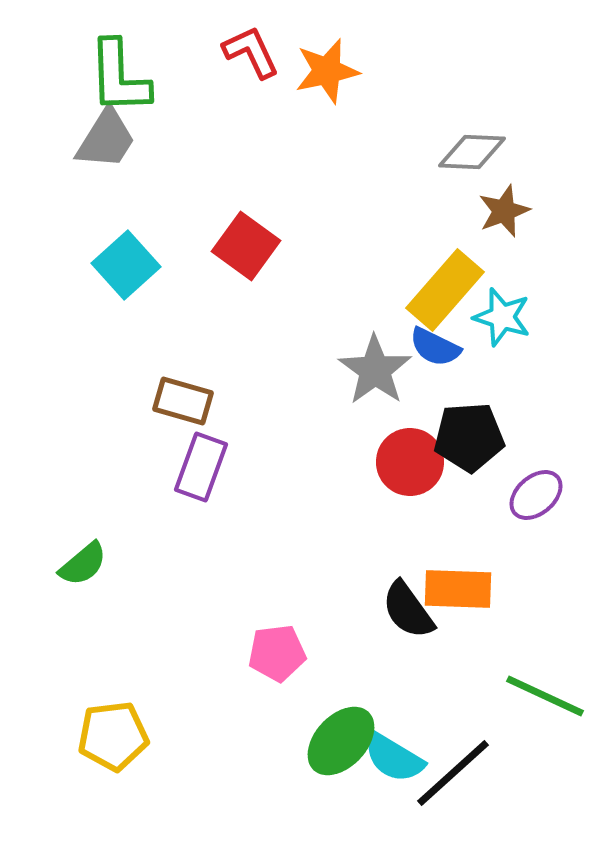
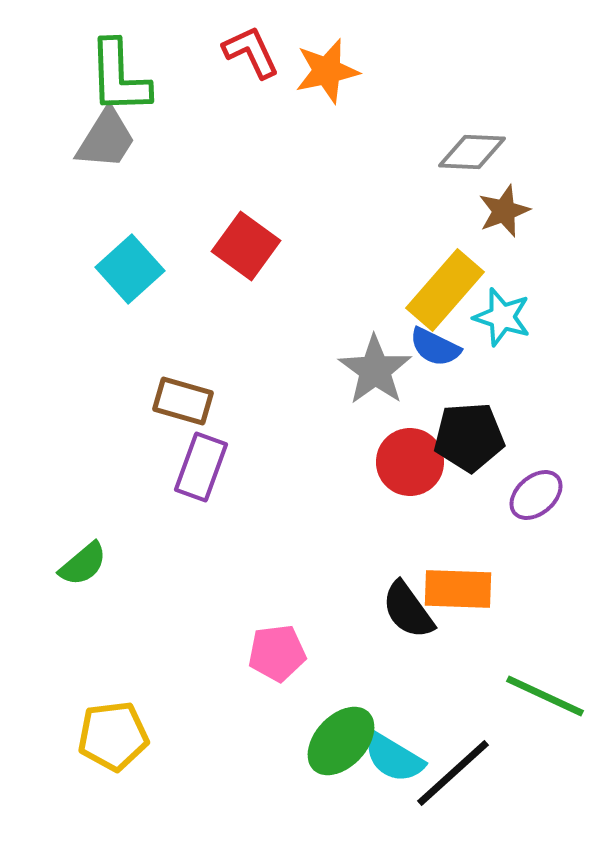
cyan square: moved 4 px right, 4 px down
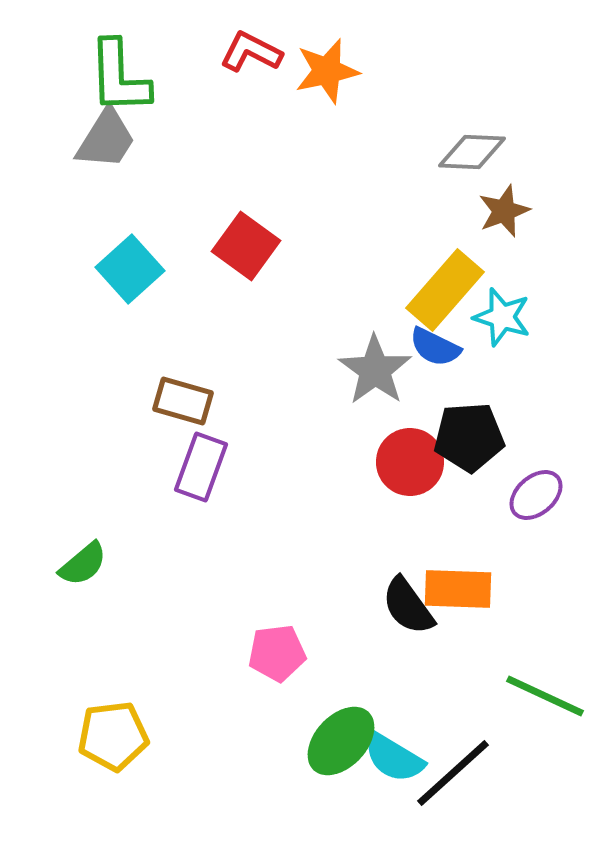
red L-shape: rotated 38 degrees counterclockwise
black semicircle: moved 4 px up
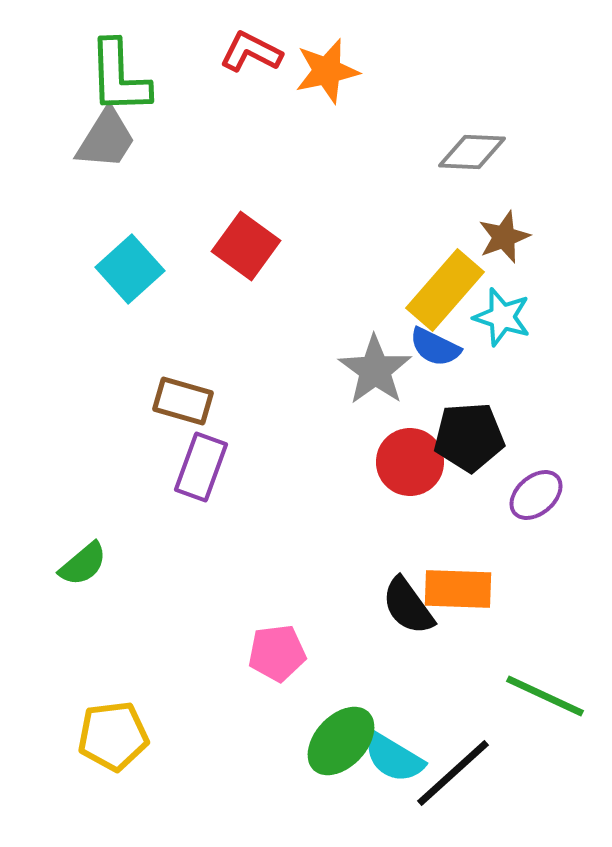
brown star: moved 26 px down
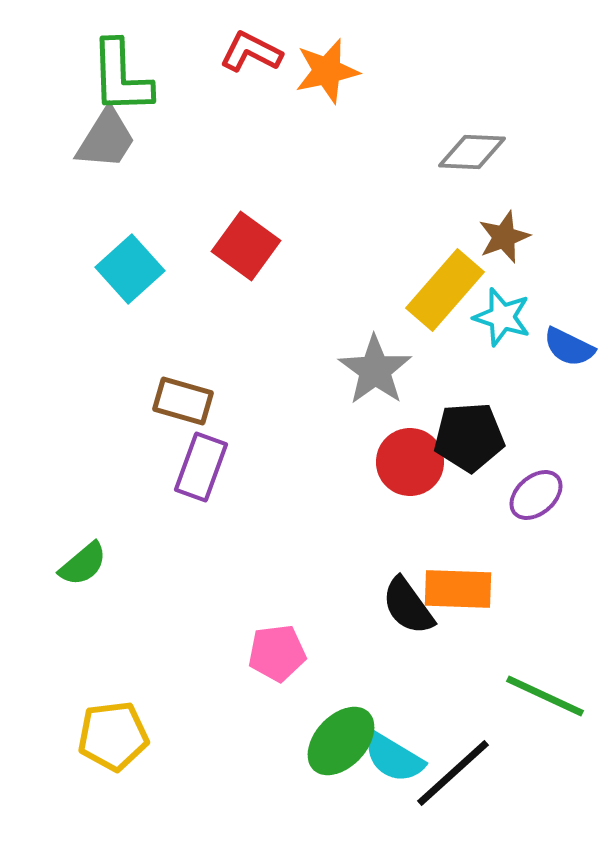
green L-shape: moved 2 px right
blue semicircle: moved 134 px right
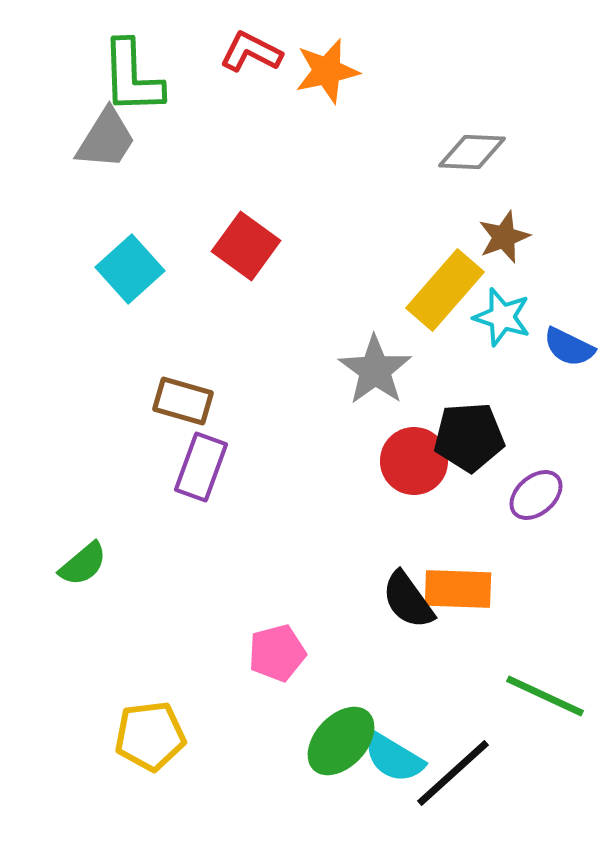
green L-shape: moved 11 px right
red circle: moved 4 px right, 1 px up
black semicircle: moved 6 px up
pink pentagon: rotated 8 degrees counterclockwise
yellow pentagon: moved 37 px right
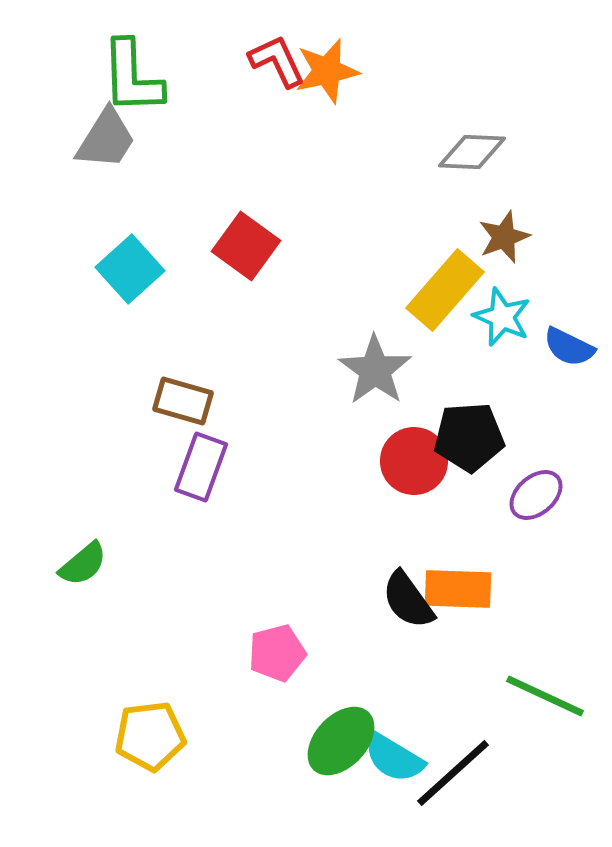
red L-shape: moved 26 px right, 9 px down; rotated 38 degrees clockwise
cyan star: rotated 6 degrees clockwise
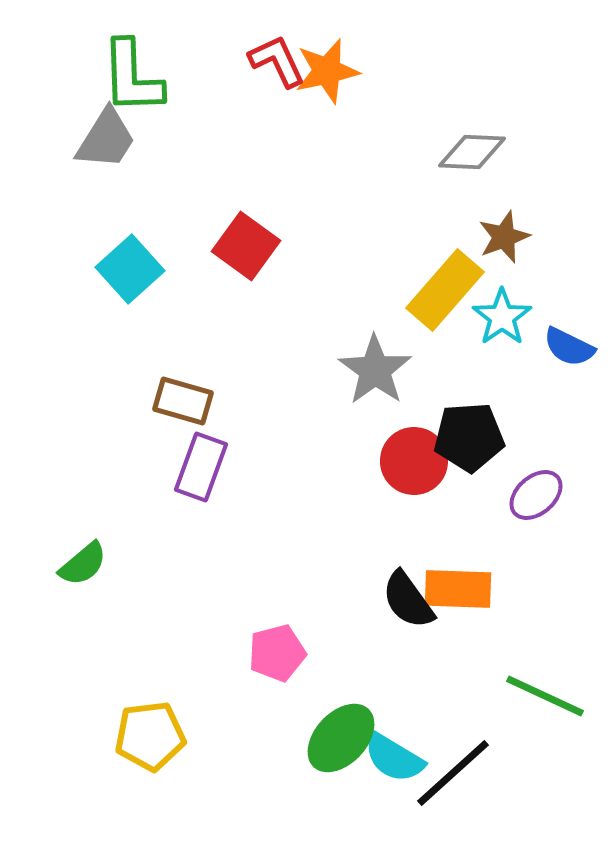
cyan star: rotated 14 degrees clockwise
green ellipse: moved 3 px up
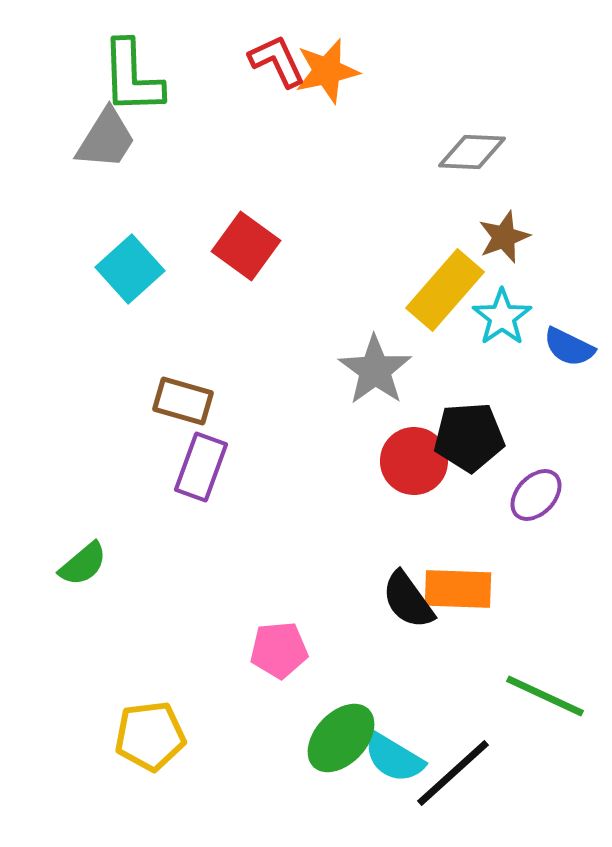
purple ellipse: rotated 6 degrees counterclockwise
pink pentagon: moved 2 px right, 3 px up; rotated 10 degrees clockwise
